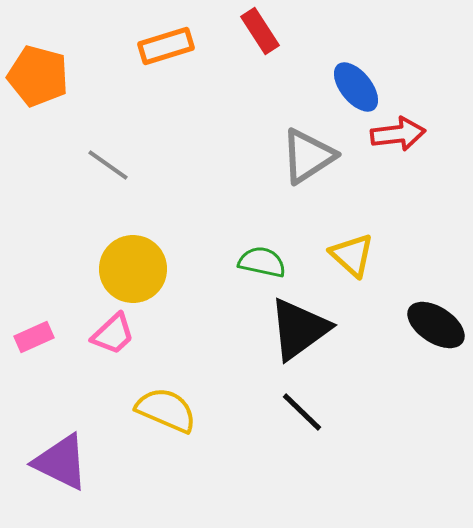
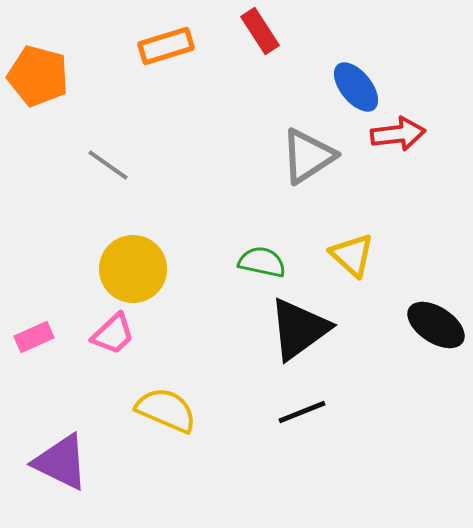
black line: rotated 66 degrees counterclockwise
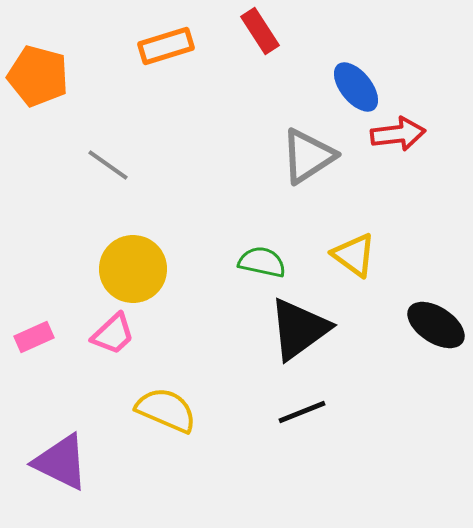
yellow triangle: moved 2 px right; rotated 6 degrees counterclockwise
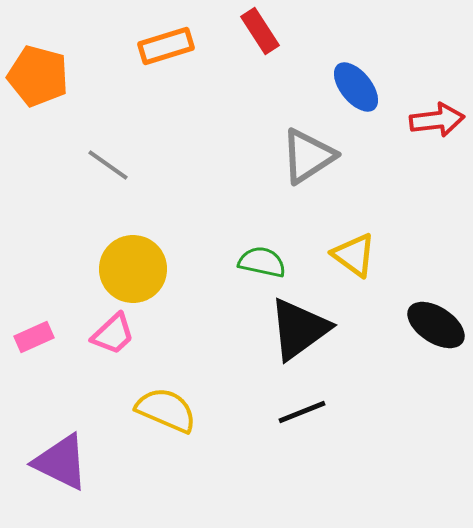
red arrow: moved 39 px right, 14 px up
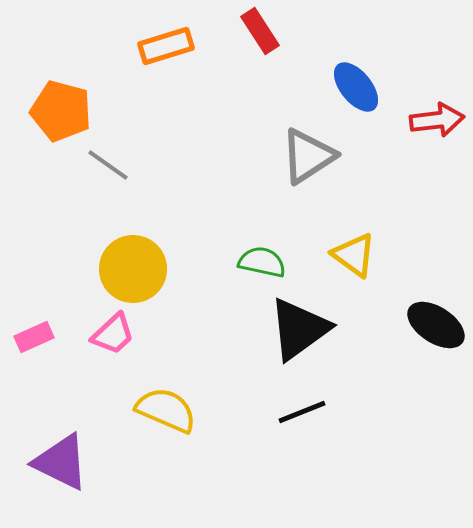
orange pentagon: moved 23 px right, 35 px down
